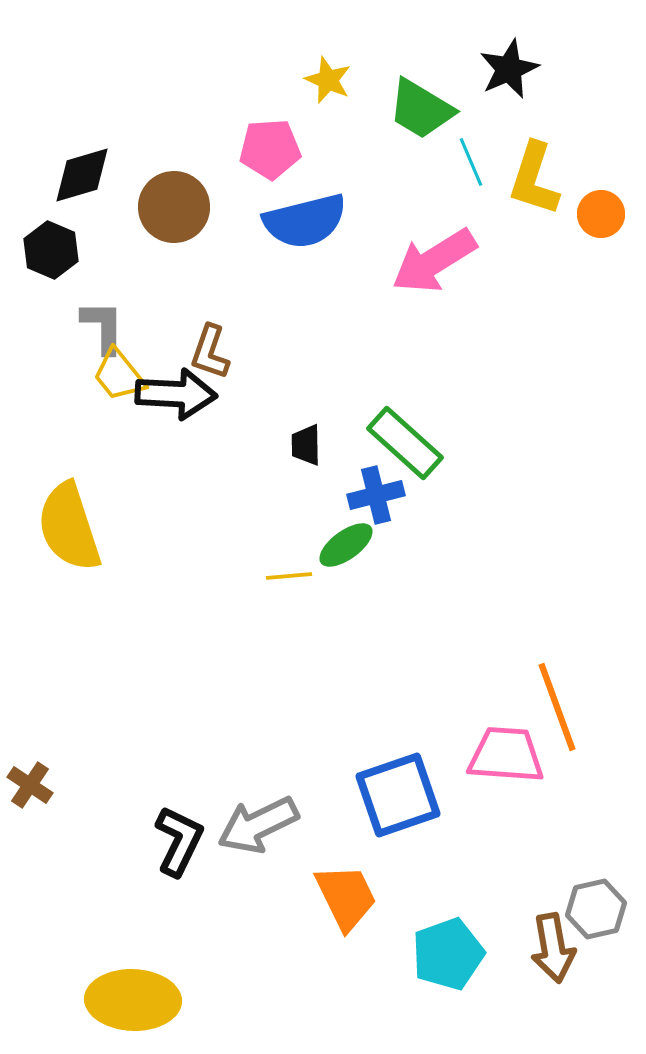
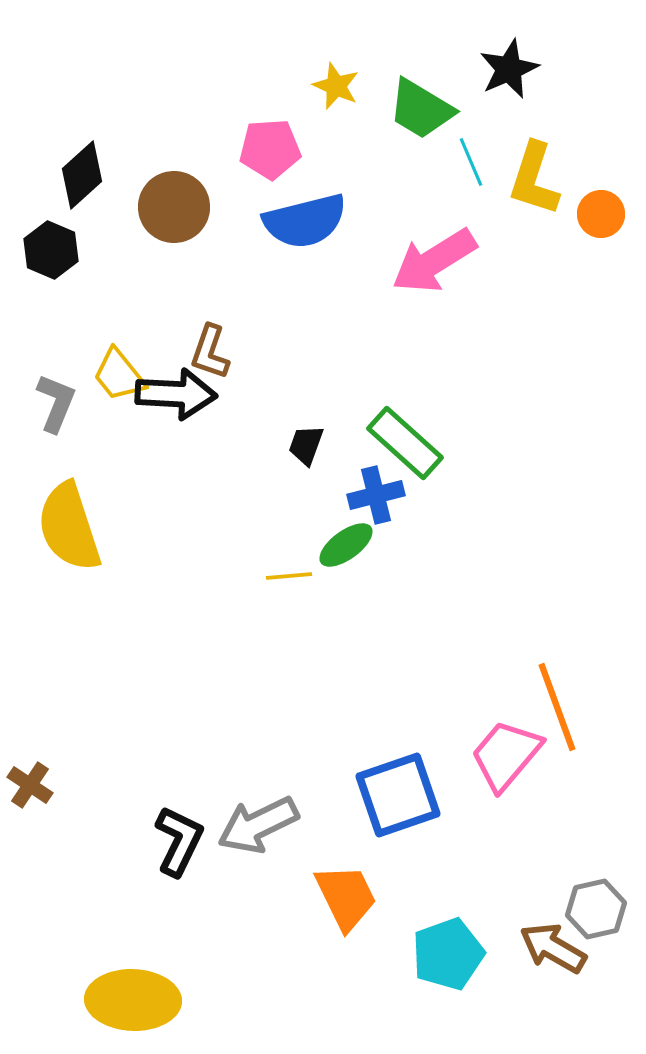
yellow star: moved 8 px right, 6 px down
black diamond: rotated 26 degrees counterclockwise
gray L-shape: moved 47 px left, 76 px down; rotated 22 degrees clockwise
black trapezoid: rotated 21 degrees clockwise
pink trapezoid: rotated 54 degrees counterclockwise
brown arrow: rotated 130 degrees clockwise
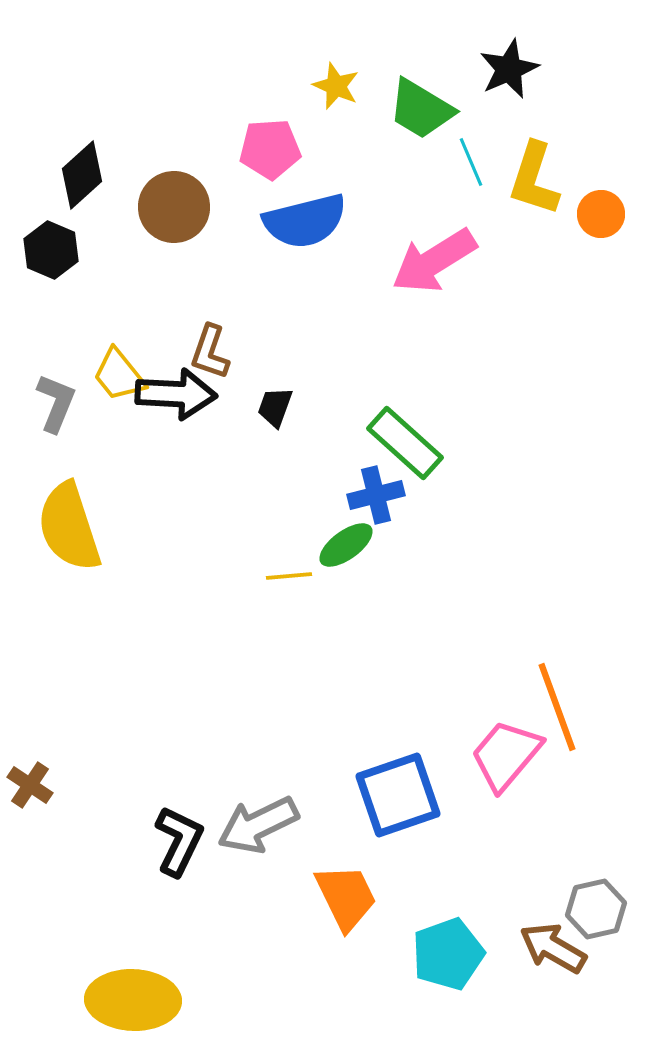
black trapezoid: moved 31 px left, 38 px up
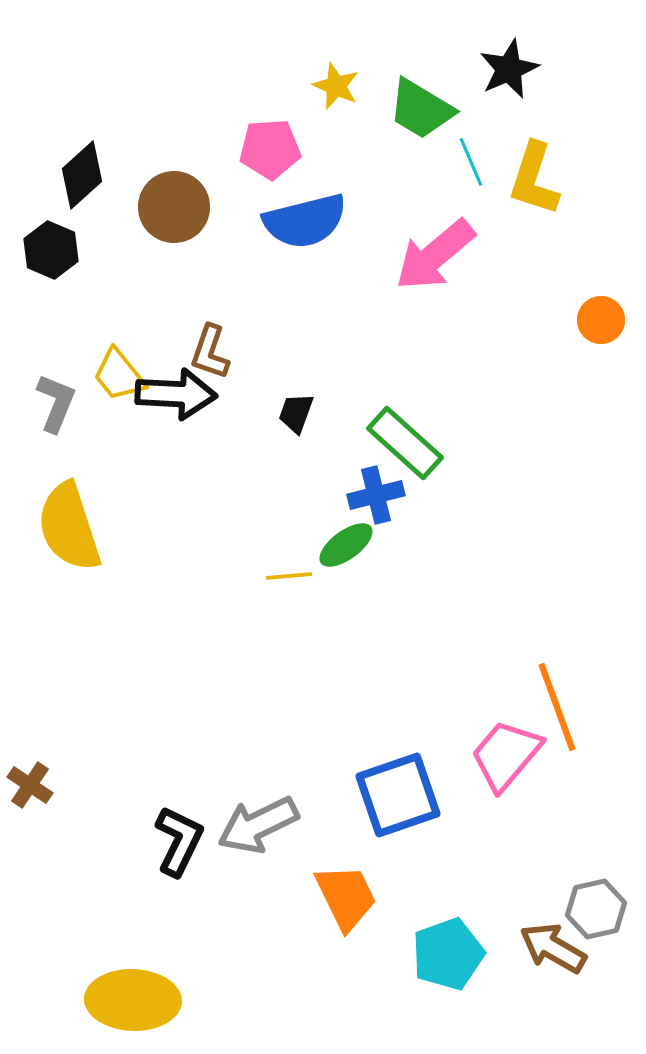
orange circle: moved 106 px down
pink arrow: moved 1 px right, 6 px up; rotated 8 degrees counterclockwise
black trapezoid: moved 21 px right, 6 px down
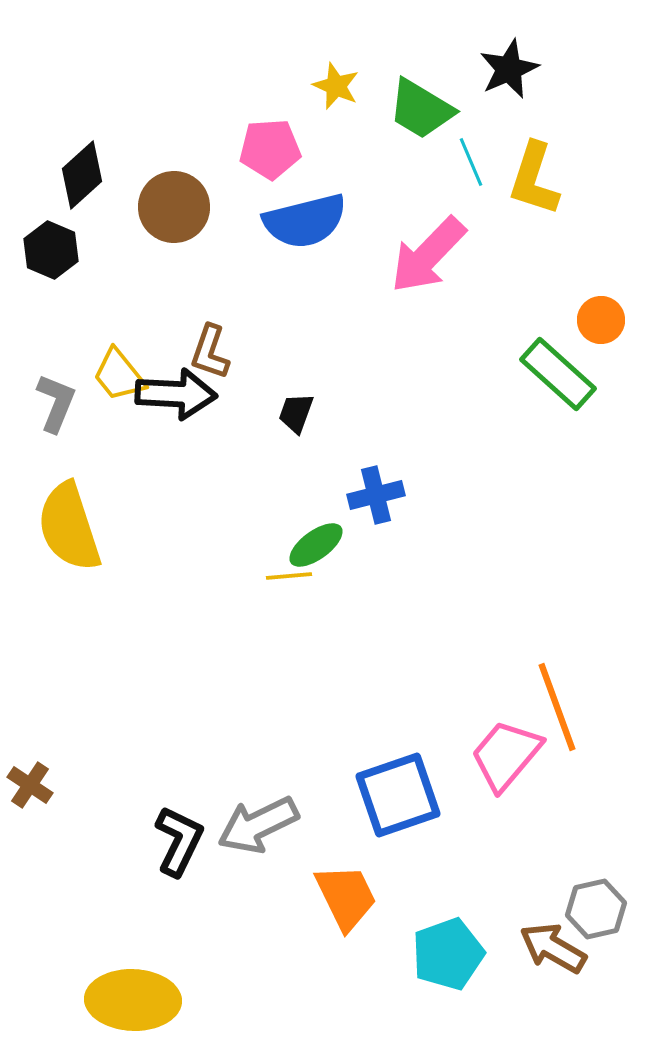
pink arrow: moved 7 px left; rotated 6 degrees counterclockwise
green rectangle: moved 153 px right, 69 px up
green ellipse: moved 30 px left
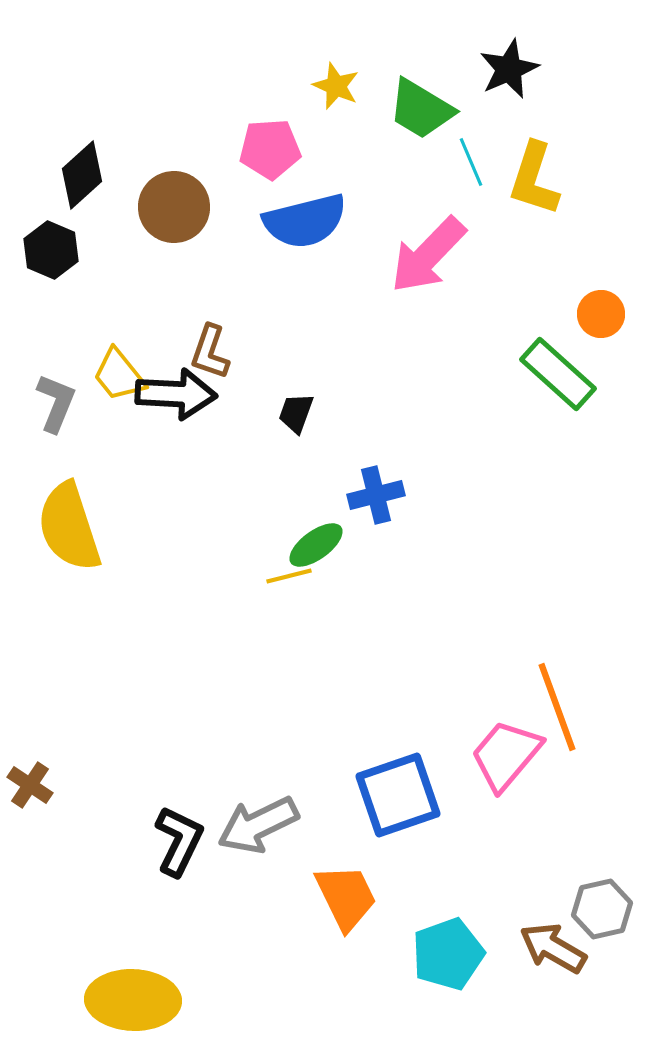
orange circle: moved 6 px up
yellow line: rotated 9 degrees counterclockwise
gray hexagon: moved 6 px right
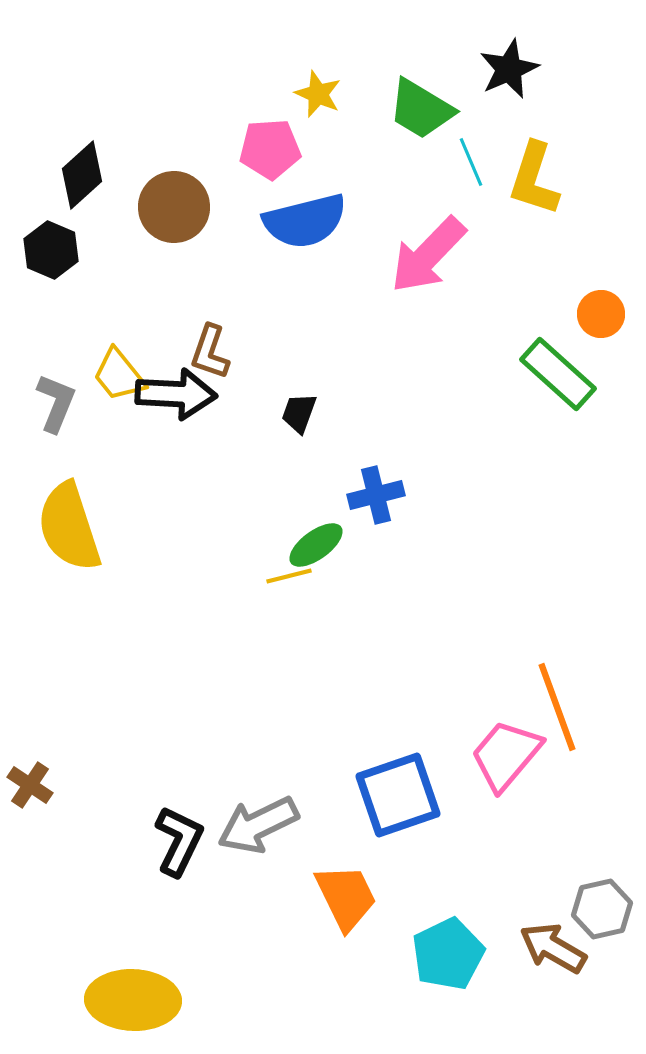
yellow star: moved 18 px left, 8 px down
black trapezoid: moved 3 px right
cyan pentagon: rotated 6 degrees counterclockwise
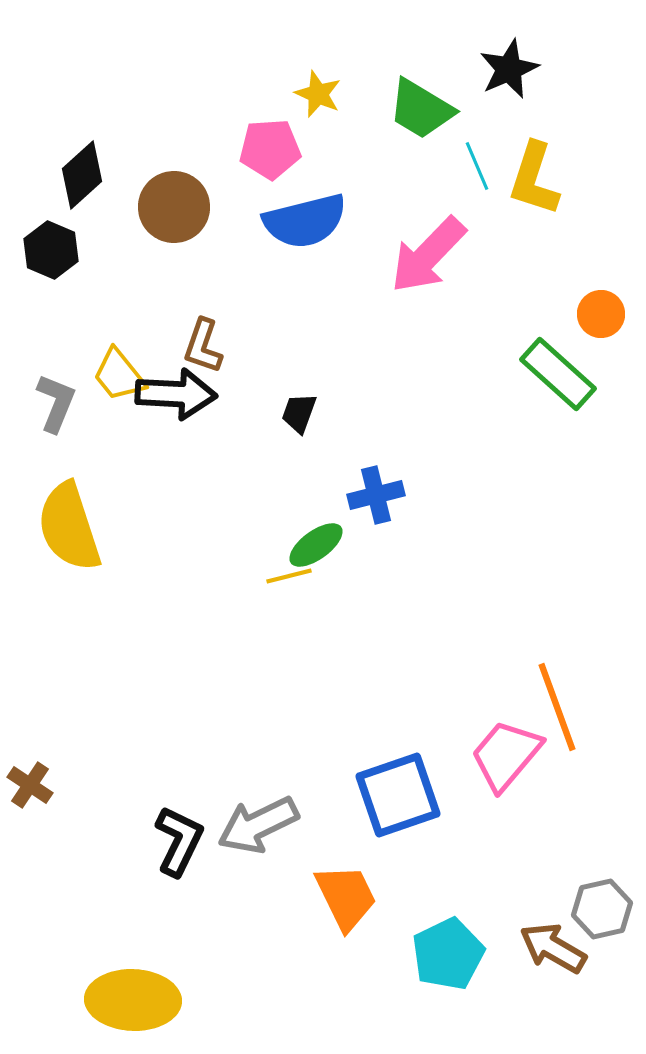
cyan line: moved 6 px right, 4 px down
brown L-shape: moved 7 px left, 6 px up
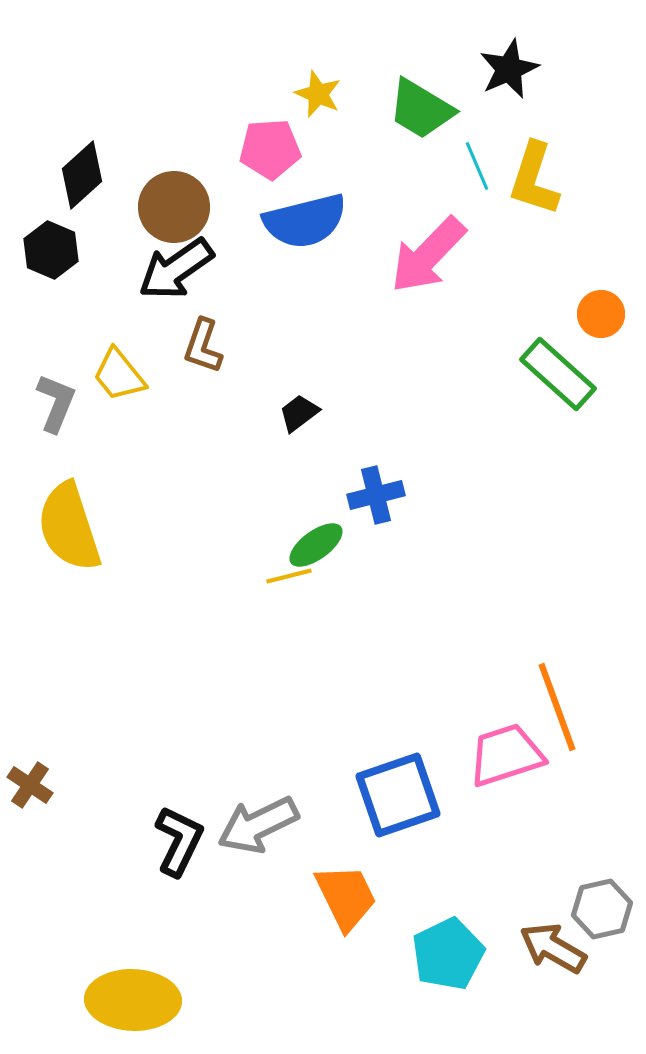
black arrow: moved 125 px up; rotated 142 degrees clockwise
black trapezoid: rotated 33 degrees clockwise
pink trapezoid: rotated 32 degrees clockwise
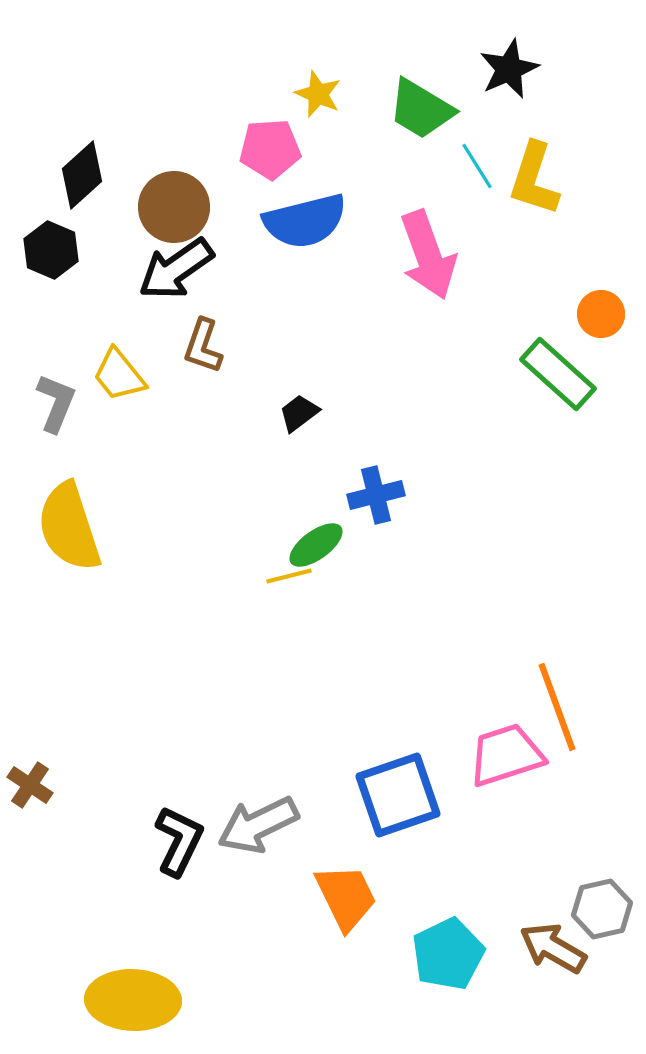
cyan line: rotated 9 degrees counterclockwise
pink arrow: rotated 64 degrees counterclockwise
